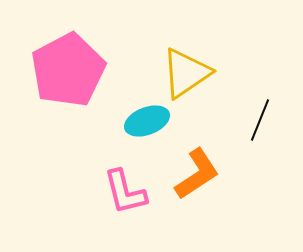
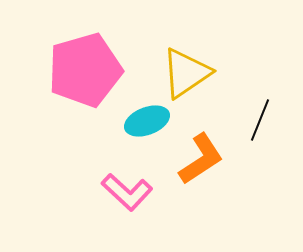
pink pentagon: moved 17 px right; rotated 12 degrees clockwise
orange L-shape: moved 4 px right, 15 px up
pink L-shape: moved 2 px right; rotated 33 degrees counterclockwise
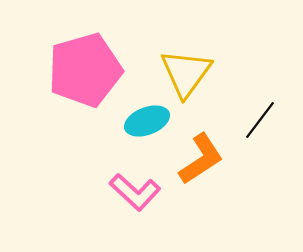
yellow triangle: rotated 20 degrees counterclockwise
black line: rotated 15 degrees clockwise
pink L-shape: moved 8 px right
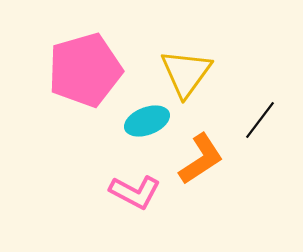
pink L-shape: rotated 15 degrees counterclockwise
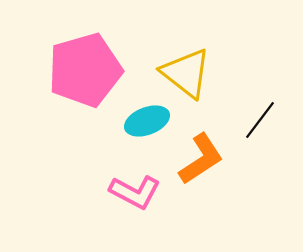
yellow triangle: rotated 28 degrees counterclockwise
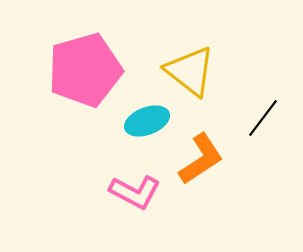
yellow triangle: moved 4 px right, 2 px up
black line: moved 3 px right, 2 px up
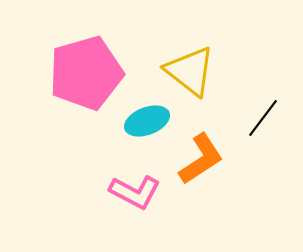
pink pentagon: moved 1 px right, 3 px down
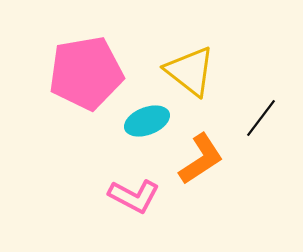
pink pentagon: rotated 6 degrees clockwise
black line: moved 2 px left
pink L-shape: moved 1 px left, 4 px down
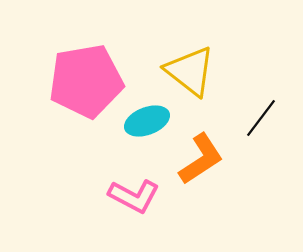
pink pentagon: moved 8 px down
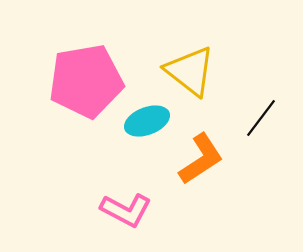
pink L-shape: moved 8 px left, 14 px down
